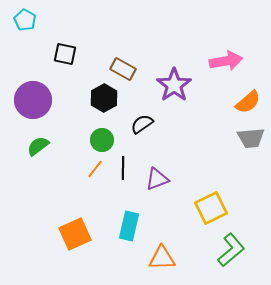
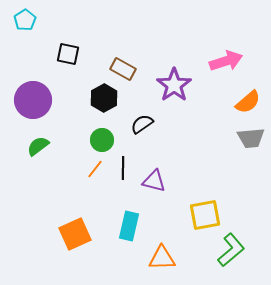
cyan pentagon: rotated 10 degrees clockwise
black square: moved 3 px right
pink arrow: rotated 8 degrees counterclockwise
purple triangle: moved 3 px left, 2 px down; rotated 35 degrees clockwise
yellow square: moved 6 px left, 7 px down; rotated 16 degrees clockwise
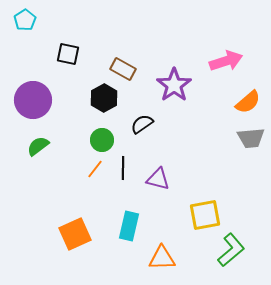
purple triangle: moved 4 px right, 2 px up
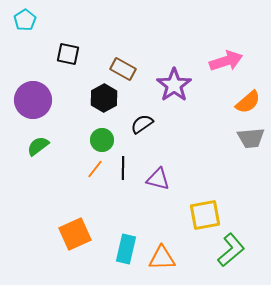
cyan rectangle: moved 3 px left, 23 px down
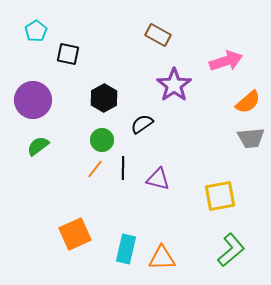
cyan pentagon: moved 11 px right, 11 px down
brown rectangle: moved 35 px right, 34 px up
yellow square: moved 15 px right, 19 px up
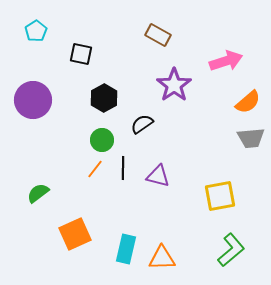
black square: moved 13 px right
green semicircle: moved 47 px down
purple triangle: moved 3 px up
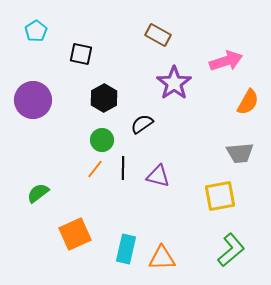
purple star: moved 2 px up
orange semicircle: rotated 20 degrees counterclockwise
gray trapezoid: moved 11 px left, 15 px down
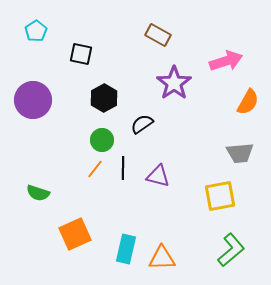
green semicircle: rotated 125 degrees counterclockwise
